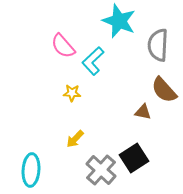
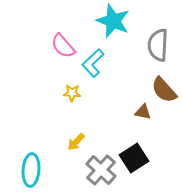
cyan star: moved 6 px left
cyan L-shape: moved 2 px down
yellow arrow: moved 1 px right, 3 px down
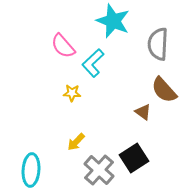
gray semicircle: moved 1 px up
brown triangle: rotated 24 degrees clockwise
gray cross: moved 2 px left
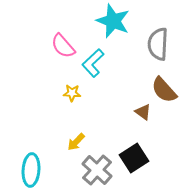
gray cross: moved 2 px left
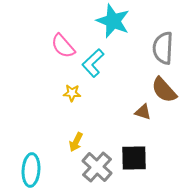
gray semicircle: moved 5 px right, 4 px down
brown triangle: rotated 18 degrees counterclockwise
yellow arrow: rotated 18 degrees counterclockwise
black square: rotated 32 degrees clockwise
gray cross: moved 3 px up
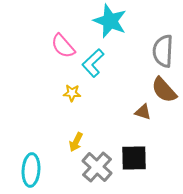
cyan star: moved 3 px left
gray semicircle: moved 3 px down
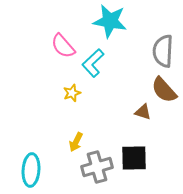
cyan star: rotated 12 degrees counterclockwise
yellow star: rotated 24 degrees counterclockwise
gray cross: rotated 32 degrees clockwise
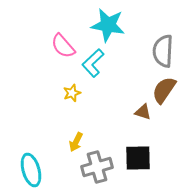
cyan star: moved 2 px left, 4 px down
brown semicircle: rotated 76 degrees clockwise
black square: moved 4 px right
cyan ellipse: rotated 20 degrees counterclockwise
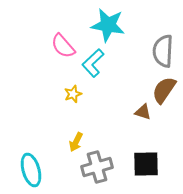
yellow star: moved 1 px right, 1 px down
black square: moved 8 px right, 6 px down
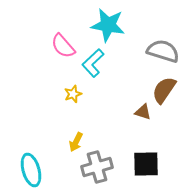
gray semicircle: rotated 104 degrees clockwise
